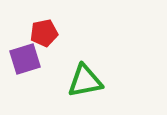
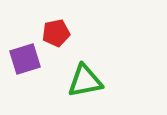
red pentagon: moved 12 px right
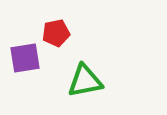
purple square: moved 1 px up; rotated 8 degrees clockwise
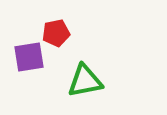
purple square: moved 4 px right, 1 px up
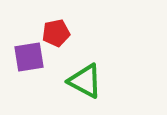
green triangle: rotated 39 degrees clockwise
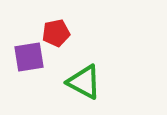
green triangle: moved 1 px left, 1 px down
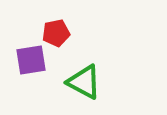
purple square: moved 2 px right, 3 px down
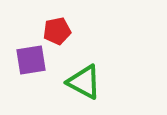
red pentagon: moved 1 px right, 2 px up
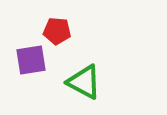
red pentagon: rotated 16 degrees clockwise
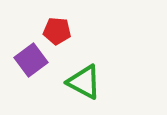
purple square: rotated 28 degrees counterclockwise
